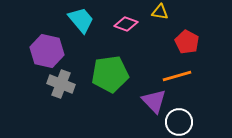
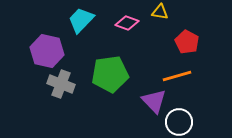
cyan trapezoid: rotated 96 degrees counterclockwise
pink diamond: moved 1 px right, 1 px up
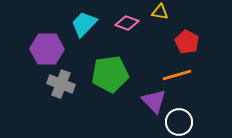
cyan trapezoid: moved 3 px right, 4 px down
purple hexagon: moved 2 px up; rotated 12 degrees counterclockwise
orange line: moved 1 px up
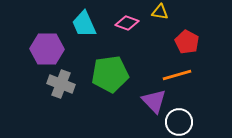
cyan trapezoid: rotated 68 degrees counterclockwise
